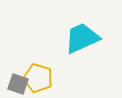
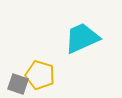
yellow pentagon: moved 2 px right, 3 px up
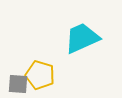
gray square: rotated 15 degrees counterclockwise
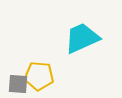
yellow pentagon: moved 1 px left, 1 px down; rotated 12 degrees counterclockwise
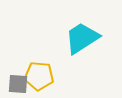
cyan trapezoid: rotated 9 degrees counterclockwise
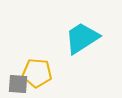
yellow pentagon: moved 2 px left, 3 px up
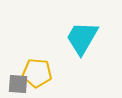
cyan trapezoid: rotated 27 degrees counterclockwise
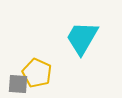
yellow pentagon: rotated 20 degrees clockwise
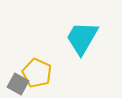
gray square: rotated 25 degrees clockwise
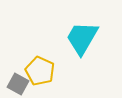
yellow pentagon: moved 3 px right, 2 px up
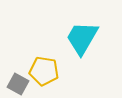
yellow pentagon: moved 4 px right; rotated 16 degrees counterclockwise
